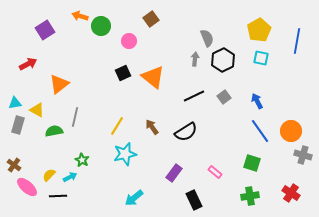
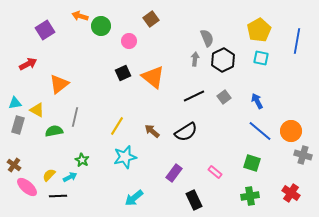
brown arrow at (152, 127): moved 4 px down; rotated 14 degrees counterclockwise
blue line at (260, 131): rotated 15 degrees counterclockwise
cyan star at (125, 154): moved 3 px down
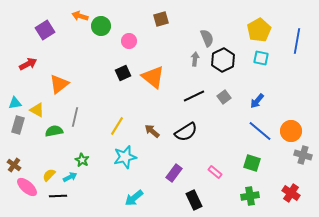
brown square at (151, 19): moved 10 px right; rotated 21 degrees clockwise
blue arrow at (257, 101): rotated 112 degrees counterclockwise
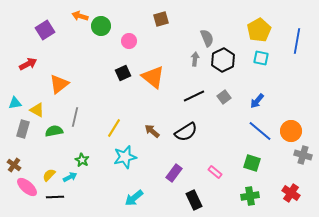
gray rectangle at (18, 125): moved 5 px right, 4 px down
yellow line at (117, 126): moved 3 px left, 2 px down
black line at (58, 196): moved 3 px left, 1 px down
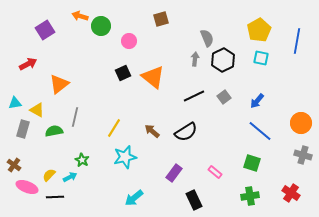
orange circle at (291, 131): moved 10 px right, 8 px up
pink ellipse at (27, 187): rotated 20 degrees counterclockwise
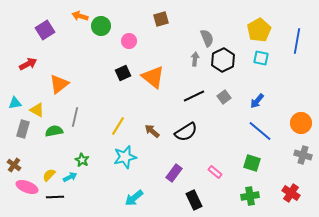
yellow line at (114, 128): moved 4 px right, 2 px up
